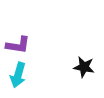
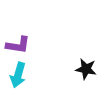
black star: moved 2 px right, 2 px down
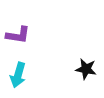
purple L-shape: moved 10 px up
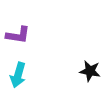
black star: moved 4 px right, 2 px down
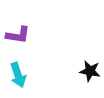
cyan arrow: rotated 35 degrees counterclockwise
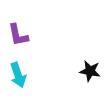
purple L-shape: rotated 70 degrees clockwise
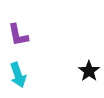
black star: moved 1 px left; rotated 25 degrees clockwise
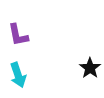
black star: moved 1 px right, 3 px up
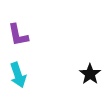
black star: moved 6 px down
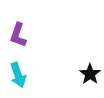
purple L-shape: rotated 30 degrees clockwise
